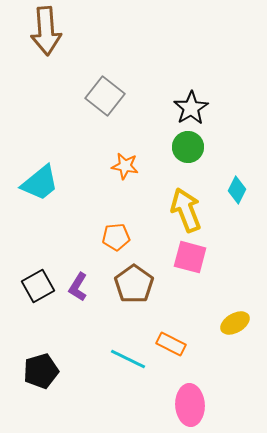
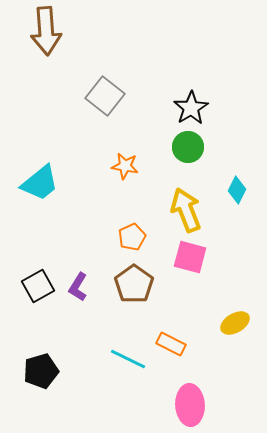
orange pentagon: moved 16 px right; rotated 20 degrees counterclockwise
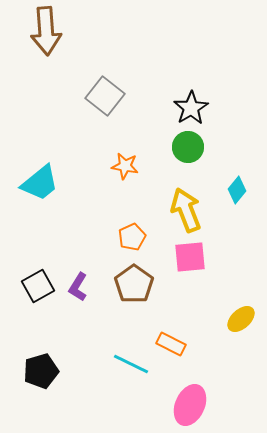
cyan diamond: rotated 12 degrees clockwise
pink square: rotated 20 degrees counterclockwise
yellow ellipse: moved 6 px right, 4 px up; rotated 12 degrees counterclockwise
cyan line: moved 3 px right, 5 px down
pink ellipse: rotated 27 degrees clockwise
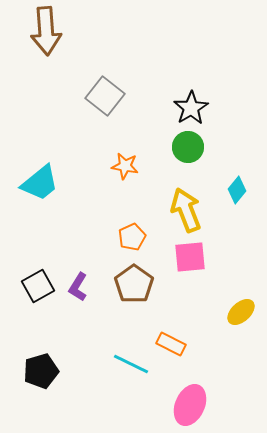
yellow ellipse: moved 7 px up
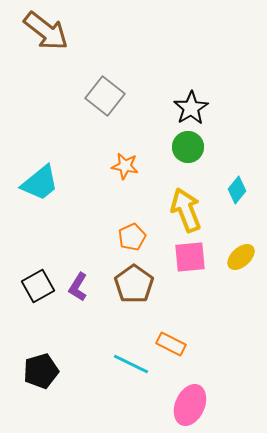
brown arrow: rotated 48 degrees counterclockwise
yellow ellipse: moved 55 px up
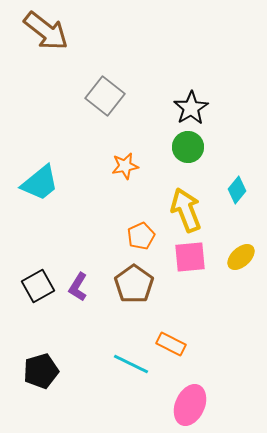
orange star: rotated 20 degrees counterclockwise
orange pentagon: moved 9 px right, 1 px up
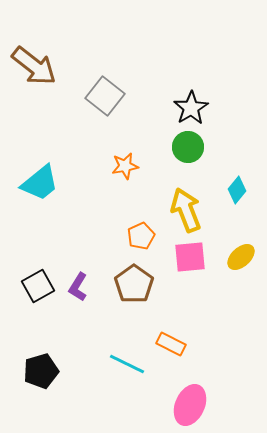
brown arrow: moved 12 px left, 35 px down
cyan line: moved 4 px left
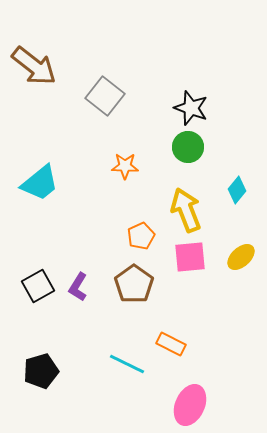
black star: rotated 20 degrees counterclockwise
orange star: rotated 12 degrees clockwise
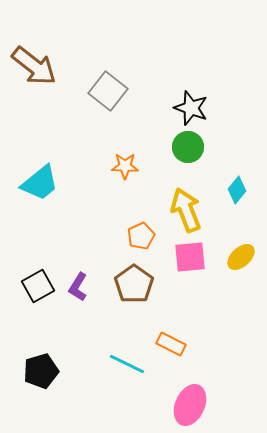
gray square: moved 3 px right, 5 px up
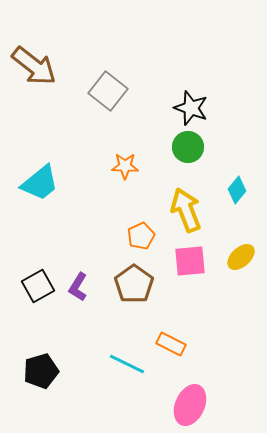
pink square: moved 4 px down
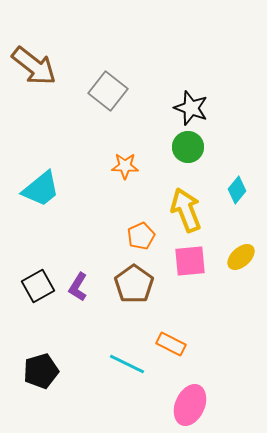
cyan trapezoid: moved 1 px right, 6 px down
